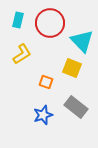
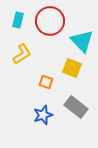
red circle: moved 2 px up
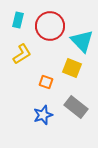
red circle: moved 5 px down
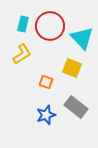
cyan rectangle: moved 5 px right, 4 px down
cyan triangle: moved 3 px up
blue star: moved 3 px right
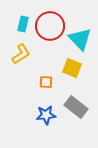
cyan triangle: moved 2 px left, 1 px down
yellow L-shape: moved 1 px left
orange square: rotated 16 degrees counterclockwise
blue star: rotated 12 degrees clockwise
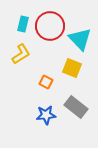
orange square: rotated 24 degrees clockwise
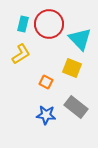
red circle: moved 1 px left, 2 px up
blue star: rotated 12 degrees clockwise
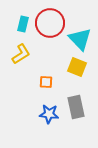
red circle: moved 1 px right, 1 px up
yellow square: moved 5 px right, 1 px up
orange square: rotated 24 degrees counterclockwise
gray rectangle: rotated 40 degrees clockwise
blue star: moved 3 px right, 1 px up
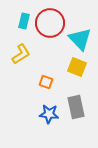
cyan rectangle: moved 1 px right, 3 px up
orange square: rotated 16 degrees clockwise
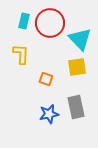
yellow L-shape: rotated 55 degrees counterclockwise
yellow square: rotated 30 degrees counterclockwise
orange square: moved 3 px up
blue star: rotated 18 degrees counterclockwise
